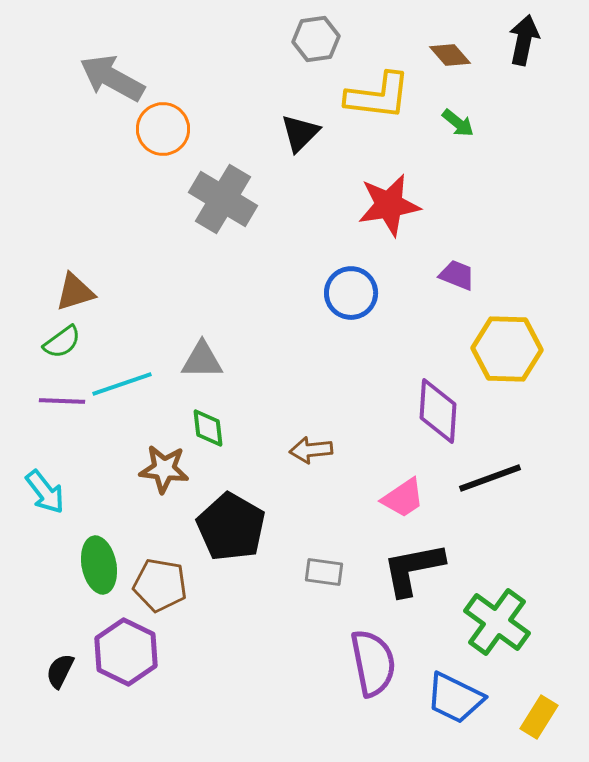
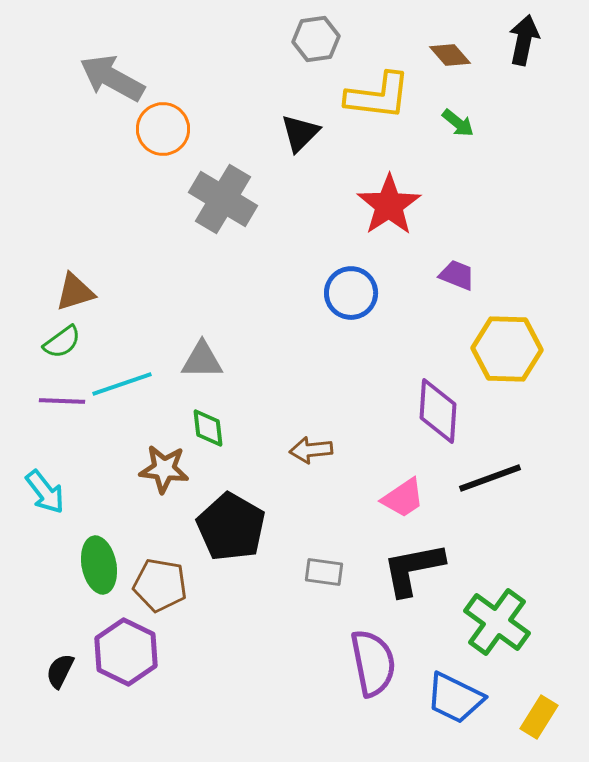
red star: rotated 24 degrees counterclockwise
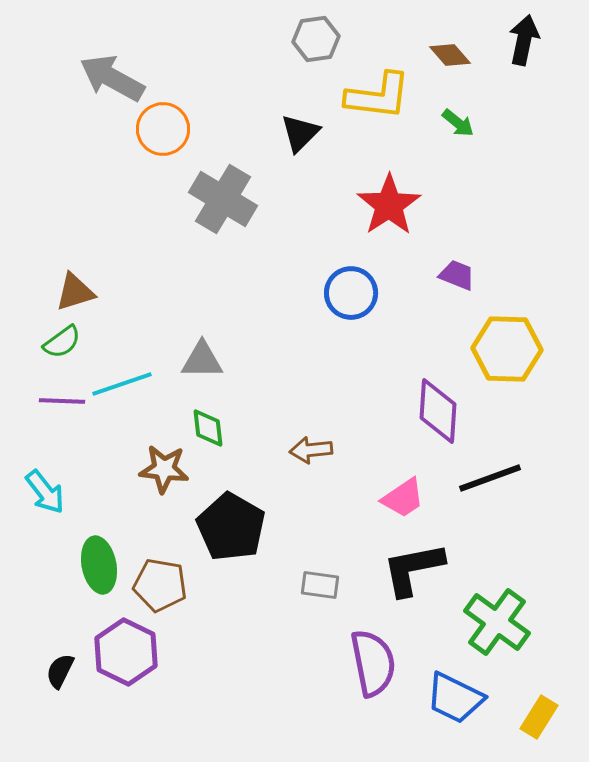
gray rectangle: moved 4 px left, 13 px down
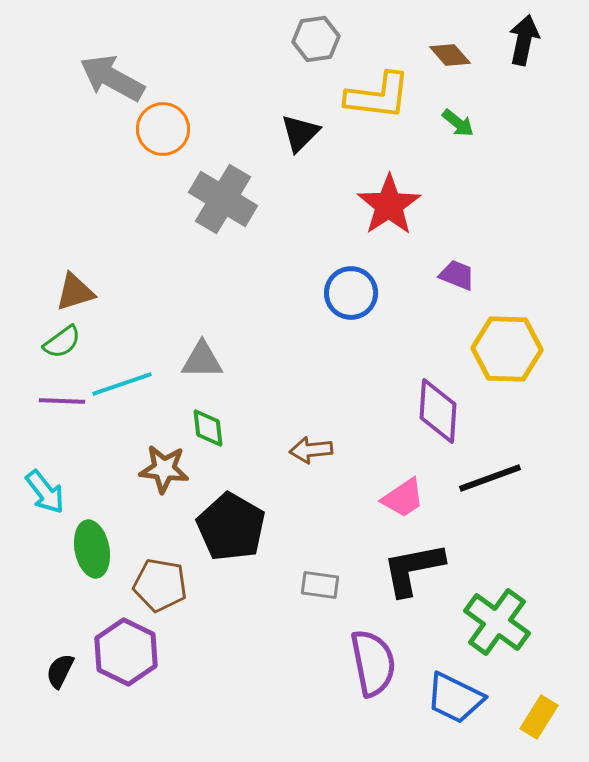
green ellipse: moved 7 px left, 16 px up
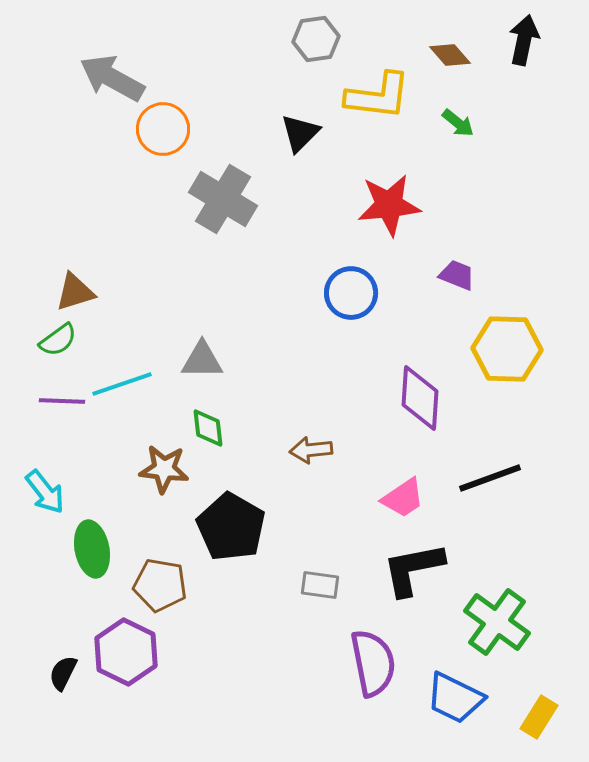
red star: rotated 28 degrees clockwise
green semicircle: moved 4 px left, 2 px up
purple diamond: moved 18 px left, 13 px up
black semicircle: moved 3 px right, 2 px down
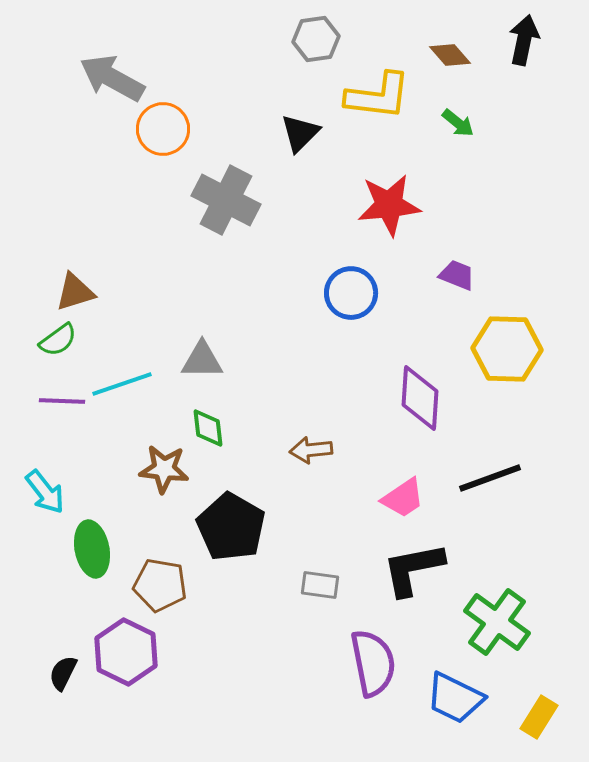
gray cross: moved 3 px right, 1 px down; rotated 4 degrees counterclockwise
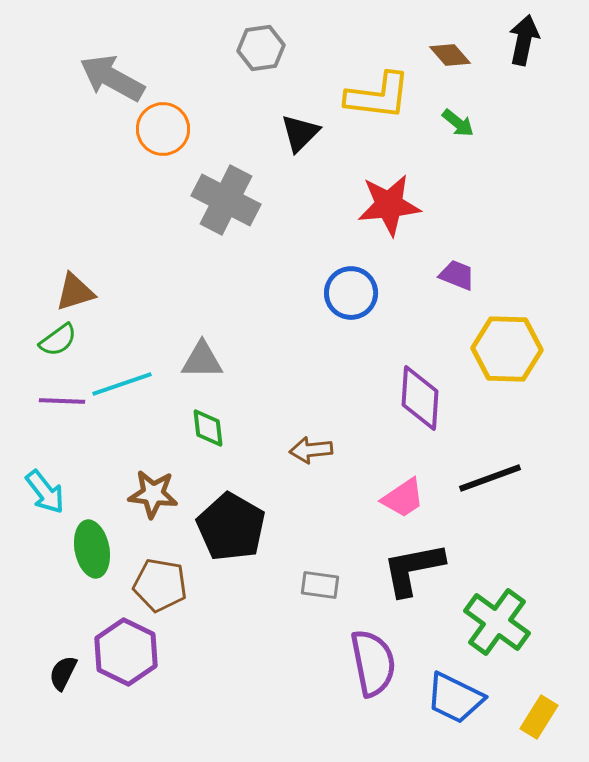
gray hexagon: moved 55 px left, 9 px down
brown star: moved 11 px left, 25 px down
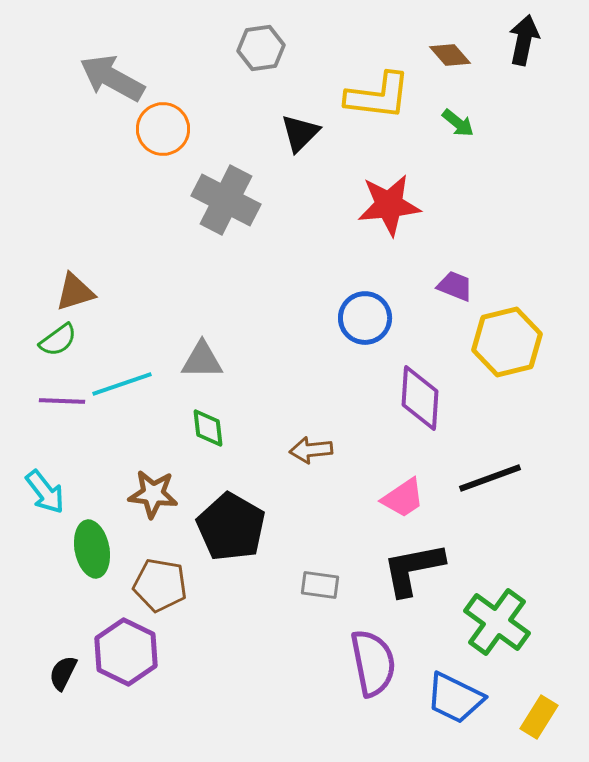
purple trapezoid: moved 2 px left, 11 px down
blue circle: moved 14 px right, 25 px down
yellow hexagon: moved 7 px up; rotated 16 degrees counterclockwise
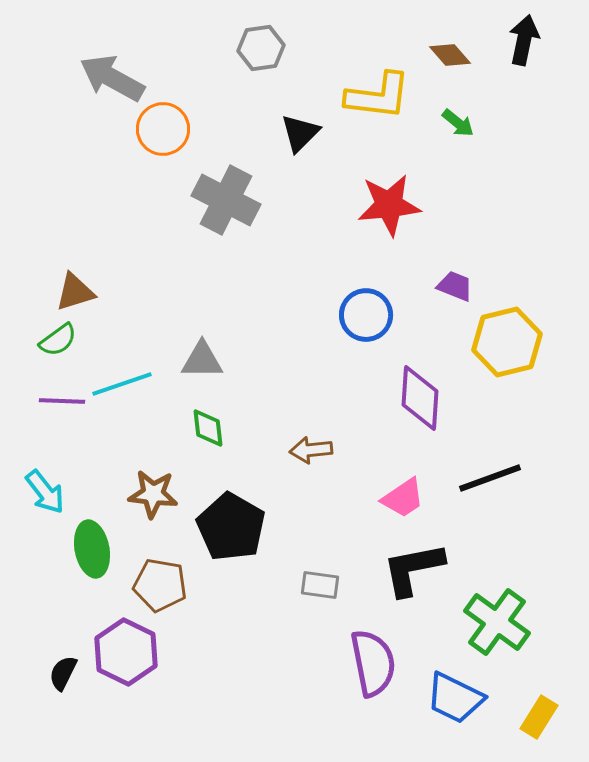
blue circle: moved 1 px right, 3 px up
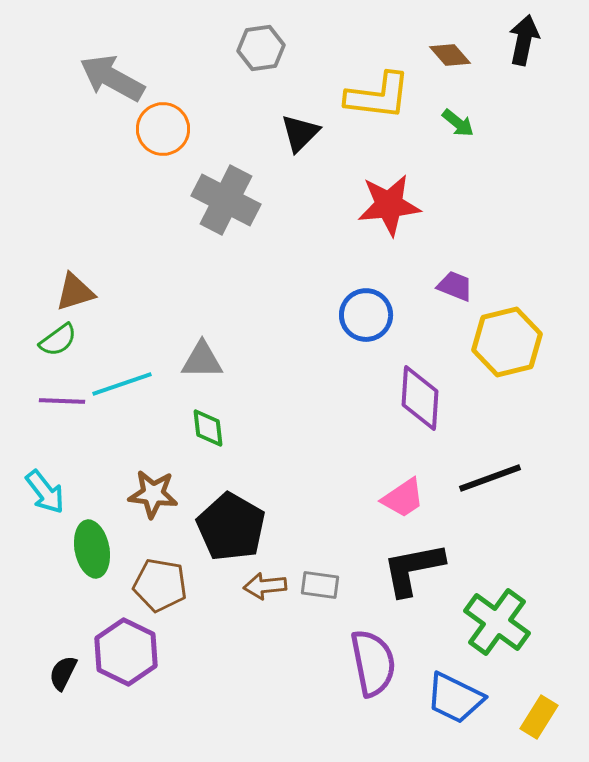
brown arrow: moved 46 px left, 136 px down
